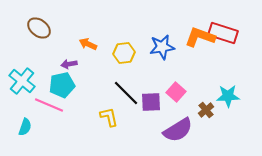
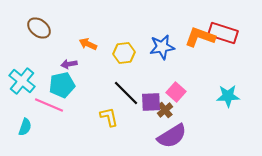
brown cross: moved 41 px left
purple semicircle: moved 6 px left, 6 px down
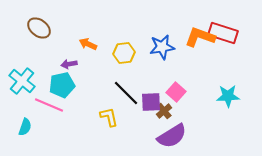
brown cross: moved 1 px left, 1 px down
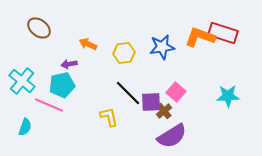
black line: moved 2 px right
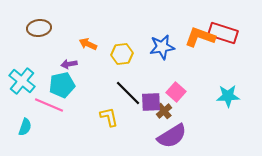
brown ellipse: rotated 45 degrees counterclockwise
yellow hexagon: moved 2 px left, 1 px down
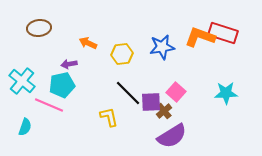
orange arrow: moved 1 px up
cyan star: moved 2 px left, 3 px up
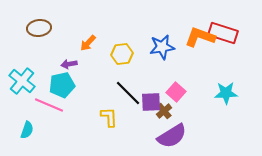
orange arrow: rotated 72 degrees counterclockwise
yellow L-shape: rotated 10 degrees clockwise
cyan semicircle: moved 2 px right, 3 px down
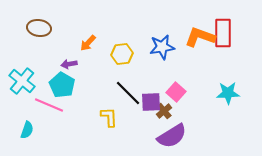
brown ellipse: rotated 15 degrees clockwise
red rectangle: rotated 72 degrees clockwise
cyan pentagon: rotated 30 degrees counterclockwise
cyan star: moved 2 px right
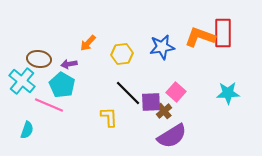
brown ellipse: moved 31 px down
